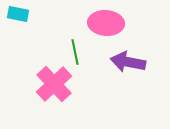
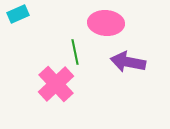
cyan rectangle: rotated 35 degrees counterclockwise
pink cross: moved 2 px right
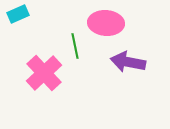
green line: moved 6 px up
pink cross: moved 12 px left, 11 px up
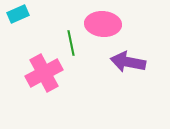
pink ellipse: moved 3 px left, 1 px down
green line: moved 4 px left, 3 px up
pink cross: rotated 15 degrees clockwise
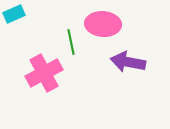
cyan rectangle: moved 4 px left
green line: moved 1 px up
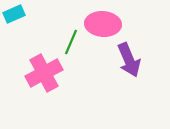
green line: rotated 35 degrees clockwise
purple arrow: moved 1 px right, 2 px up; rotated 124 degrees counterclockwise
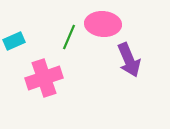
cyan rectangle: moved 27 px down
green line: moved 2 px left, 5 px up
pink cross: moved 5 px down; rotated 9 degrees clockwise
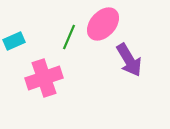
pink ellipse: rotated 52 degrees counterclockwise
purple arrow: rotated 8 degrees counterclockwise
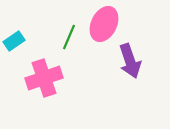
pink ellipse: moved 1 px right; rotated 16 degrees counterclockwise
cyan rectangle: rotated 10 degrees counterclockwise
purple arrow: moved 1 px right, 1 px down; rotated 12 degrees clockwise
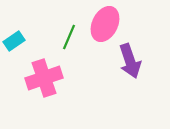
pink ellipse: moved 1 px right
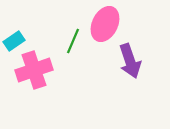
green line: moved 4 px right, 4 px down
pink cross: moved 10 px left, 8 px up
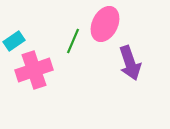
purple arrow: moved 2 px down
